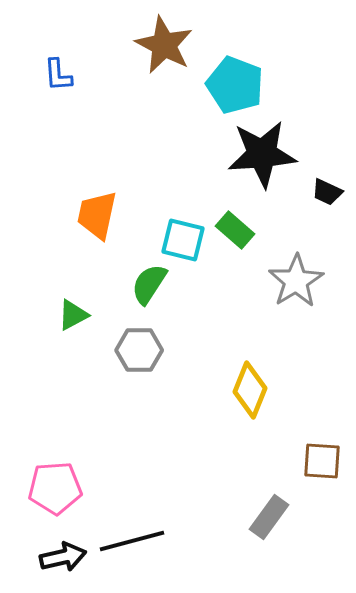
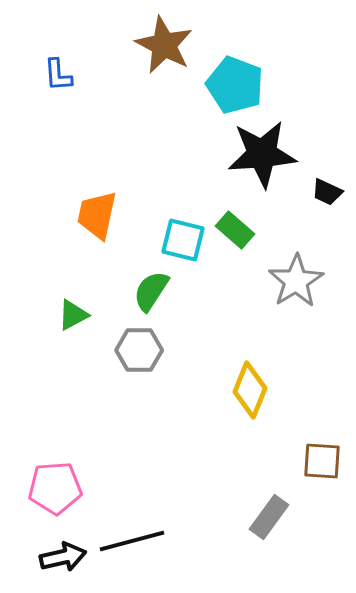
green semicircle: moved 2 px right, 7 px down
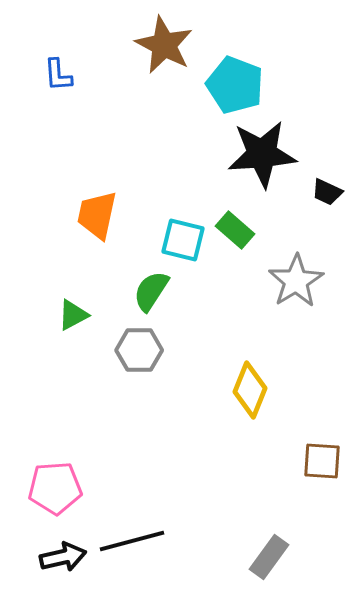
gray rectangle: moved 40 px down
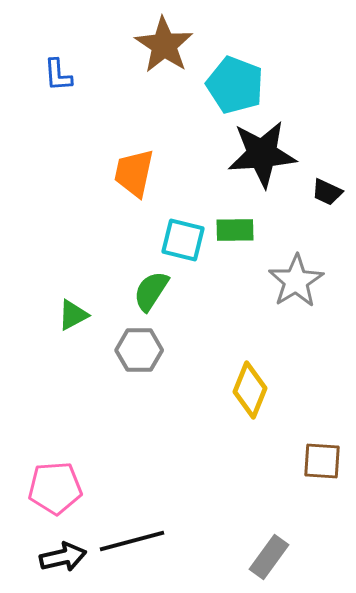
brown star: rotated 6 degrees clockwise
orange trapezoid: moved 37 px right, 42 px up
green rectangle: rotated 42 degrees counterclockwise
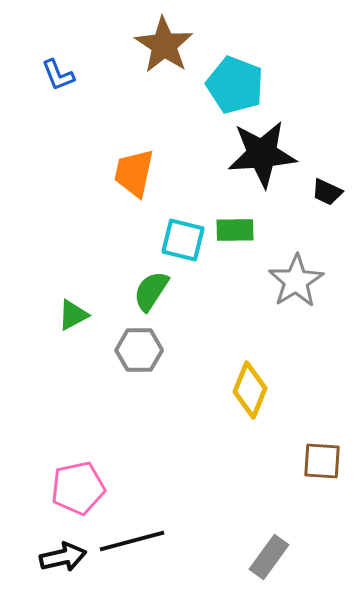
blue L-shape: rotated 18 degrees counterclockwise
pink pentagon: moved 23 px right; rotated 8 degrees counterclockwise
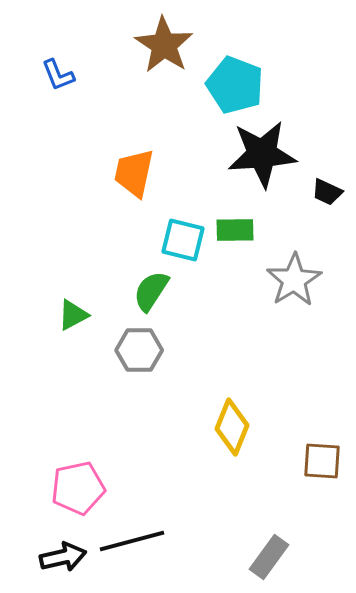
gray star: moved 2 px left, 1 px up
yellow diamond: moved 18 px left, 37 px down
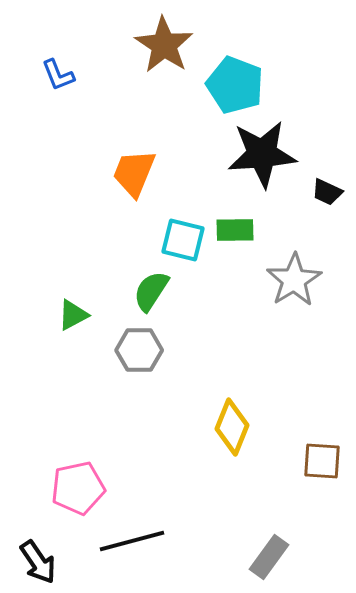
orange trapezoid: rotated 10 degrees clockwise
black arrow: moved 25 px left, 5 px down; rotated 69 degrees clockwise
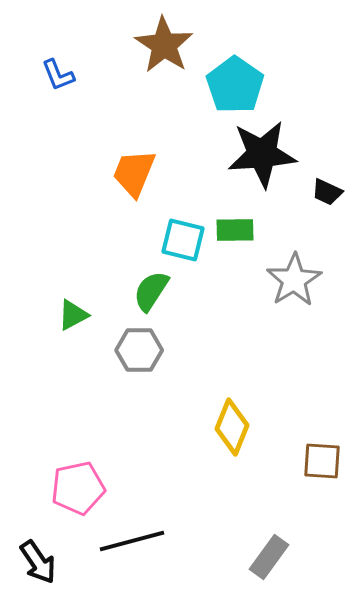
cyan pentagon: rotated 14 degrees clockwise
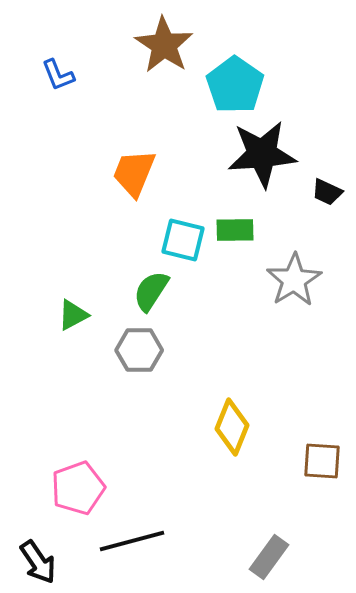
pink pentagon: rotated 8 degrees counterclockwise
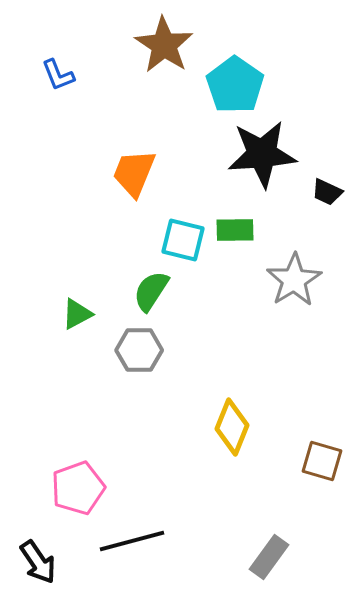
green triangle: moved 4 px right, 1 px up
brown square: rotated 12 degrees clockwise
